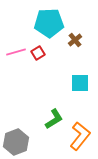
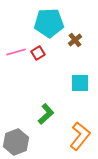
green L-shape: moved 8 px left, 5 px up; rotated 10 degrees counterclockwise
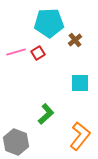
gray hexagon: rotated 20 degrees counterclockwise
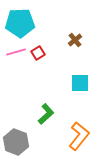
cyan pentagon: moved 29 px left
orange L-shape: moved 1 px left
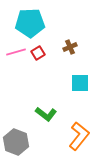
cyan pentagon: moved 10 px right
brown cross: moved 5 px left, 7 px down; rotated 16 degrees clockwise
green L-shape: rotated 80 degrees clockwise
